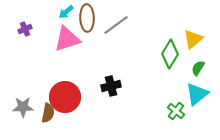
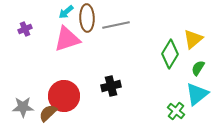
gray line: rotated 24 degrees clockwise
red circle: moved 1 px left, 1 px up
brown semicircle: rotated 144 degrees counterclockwise
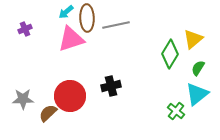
pink triangle: moved 4 px right
red circle: moved 6 px right
gray star: moved 8 px up
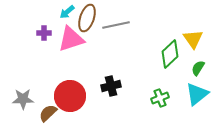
cyan arrow: moved 1 px right
brown ellipse: rotated 20 degrees clockwise
purple cross: moved 19 px right, 4 px down; rotated 24 degrees clockwise
yellow triangle: rotated 25 degrees counterclockwise
green diamond: rotated 16 degrees clockwise
green cross: moved 16 px left, 13 px up; rotated 30 degrees clockwise
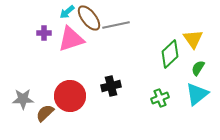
brown ellipse: moved 2 px right; rotated 56 degrees counterclockwise
brown semicircle: moved 3 px left
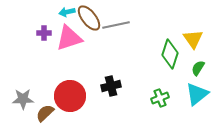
cyan arrow: rotated 28 degrees clockwise
pink triangle: moved 2 px left, 1 px up
green diamond: rotated 28 degrees counterclockwise
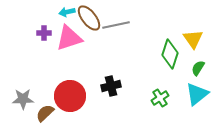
green cross: rotated 12 degrees counterclockwise
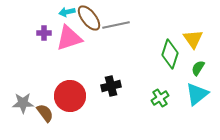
gray star: moved 4 px down
brown semicircle: rotated 96 degrees clockwise
